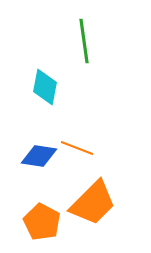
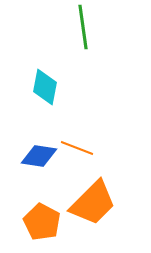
green line: moved 1 px left, 14 px up
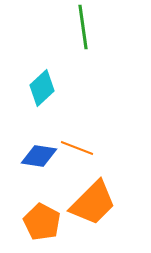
cyan diamond: moved 3 px left, 1 px down; rotated 36 degrees clockwise
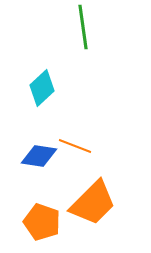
orange line: moved 2 px left, 2 px up
orange pentagon: rotated 9 degrees counterclockwise
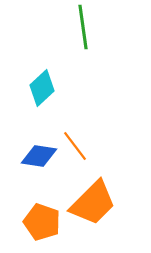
orange line: rotated 32 degrees clockwise
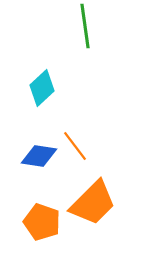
green line: moved 2 px right, 1 px up
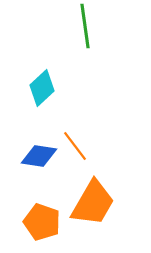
orange trapezoid: rotated 15 degrees counterclockwise
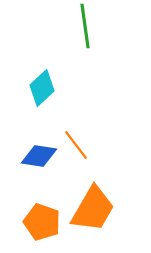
orange line: moved 1 px right, 1 px up
orange trapezoid: moved 6 px down
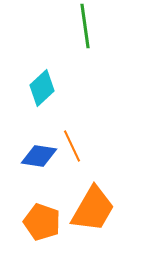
orange line: moved 4 px left, 1 px down; rotated 12 degrees clockwise
